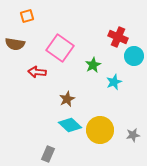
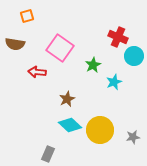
gray star: moved 2 px down
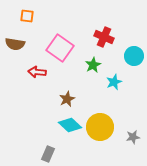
orange square: rotated 24 degrees clockwise
red cross: moved 14 px left
yellow circle: moved 3 px up
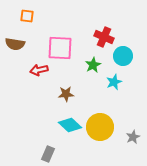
pink square: rotated 32 degrees counterclockwise
cyan circle: moved 11 px left
red arrow: moved 2 px right, 2 px up; rotated 18 degrees counterclockwise
brown star: moved 1 px left, 5 px up; rotated 21 degrees clockwise
gray star: rotated 16 degrees counterclockwise
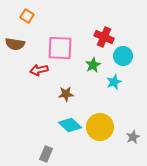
orange square: rotated 24 degrees clockwise
gray rectangle: moved 2 px left
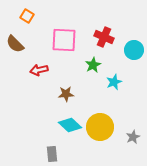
brown semicircle: rotated 36 degrees clockwise
pink square: moved 4 px right, 8 px up
cyan circle: moved 11 px right, 6 px up
gray rectangle: moved 6 px right; rotated 28 degrees counterclockwise
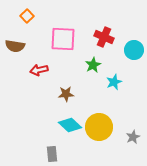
orange square: rotated 16 degrees clockwise
pink square: moved 1 px left, 1 px up
brown semicircle: moved 2 px down; rotated 36 degrees counterclockwise
yellow circle: moved 1 px left
